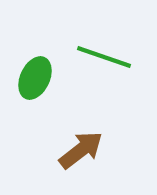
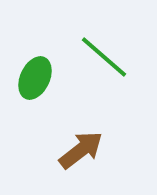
green line: rotated 22 degrees clockwise
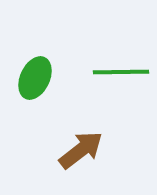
green line: moved 17 px right, 15 px down; rotated 42 degrees counterclockwise
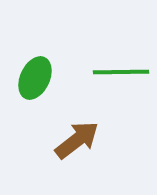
brown arrow: moved 4 px left, 10 px up
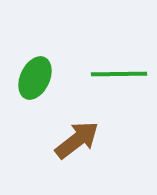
green line: moved 2 px left, 2 px down
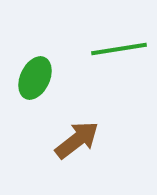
green line: moved 25 px up; rotated 8 degrees counterclockwise
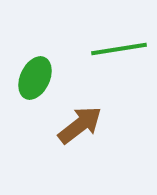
brown arrow: moved 3 px right, 15 px up
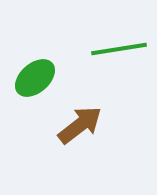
green ellipse: rotated 24 degrees clockwise
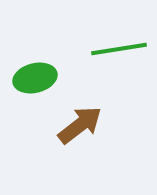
green ellipse: rotated 27 degrees clockwise
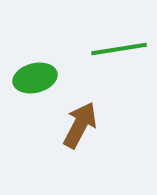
brown arrow: rotated 24 degrees counterclockwise
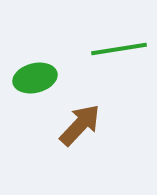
brown arrow: rotated 15 degrees clockwise
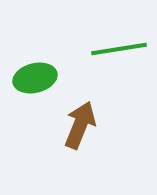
brown arrow: rotated 21 degrees counterclockwise
